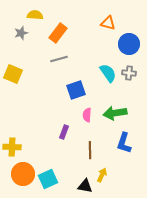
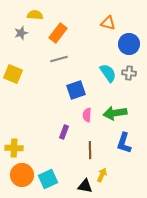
yellow cross: moved 2 px right, 1 px down
orange circle: moved 1 px left, 1 px down
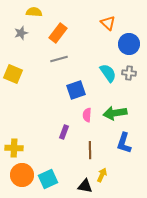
yellow semicircle: moved 1 px left, 3 px up
orange triangle: rotated 28 degrees clockwise
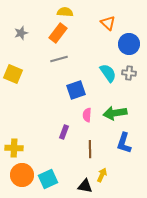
yellow semicircle: moved 31 px right
brown line: moved 1 px up
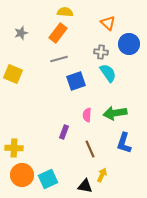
gray cross: moved 28 px left, 21 px up
blue square: moved 9 px up
brown line: rotated 24 degrees counterclockwise
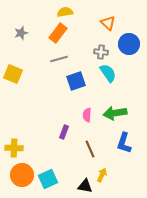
yellow semicircle: rotated 14 degrees counterclockwise
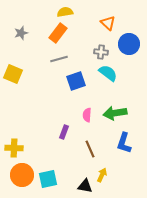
cyan semicircle: rotated 18 degrees counterclockwise
cyan square: rotated 12 degrees clockwise
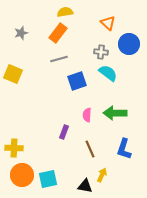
blue square: moved 1 px right
green arrow: rotated 10 degrees clockwise
blue L-shape: moved 6 px down
